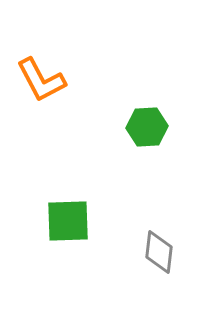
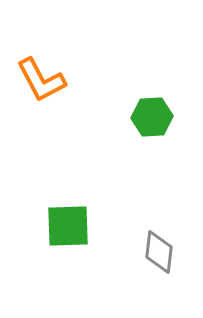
green hexagon: moved 5 px right, 10 px up
green square: moved 5 px down
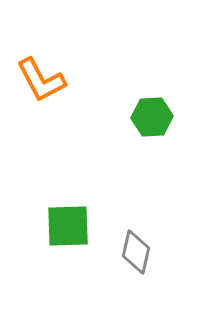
gray diamond: moved 23 px left; rotated 6 degrees clockwise
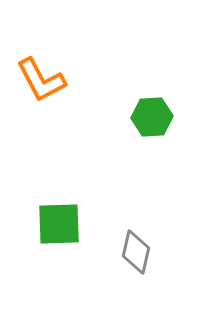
green square: moved 9 px left, 2 px up
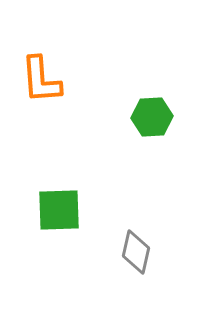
orange L-shape: rotated 24 degrees clockwise
green square: moved 14 px up
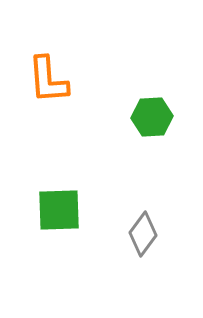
orange L-shape: moved 7 px right
gray diamond: moved 7 px right, 18 px up; rotated 24 degrees clockwise
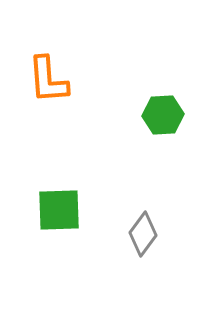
green hexagon: moved 11 px right, 2 px up
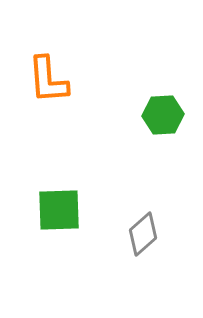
gray diamond: rotated 12 degrees clockwise
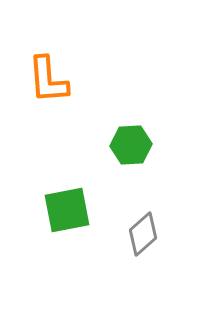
green hexagon: moved 32 px left, 30 px down
green square: moved 8 px right; rotated 9 degrees counterclockwise
